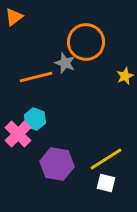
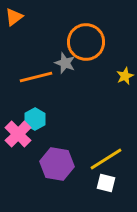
cyan hexagon: rotated 10 degrees clockwise
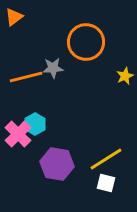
gray star: moved 12 px left, 5 px down; rotated 25 degrees counterclockwise
orange line: moved 10 px left
cyan hexagon: moved 5 px down
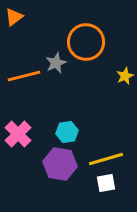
gray star: moved 3 px right, 5 px up; rotated 20 degrees counterclockwise
orange line: moved 2 px left, 1 px up
cyan hexagon: moved 32 px right, 8 px down; rotated 20 degrees clockwise
yellow line: rotated 16 degrees clockwise
purple hexagon: moved 3 px right
white square: rotated 24 degrees counterclockwise
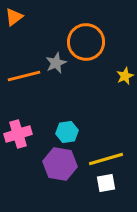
pink cross: rotated 28 degrees clockwise
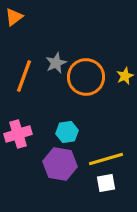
orange circle: moved 35 px down
orange line: rotated 56 degrees counterclockwise
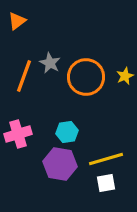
orange triangle: moved 3 px right, 4 px down
gray star: moved 6 px left; rotated 20 degrees counterclockwise
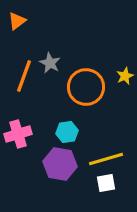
orange circle: moved 10 px down
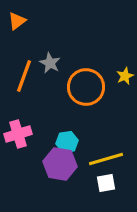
cyan hexagon: moved 10 px down
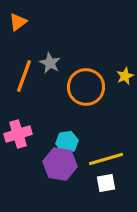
orange triangle: moved 1 px right, 1 px down
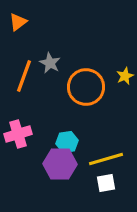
purple hexagon: rotated 8 degrees counterclockwise
